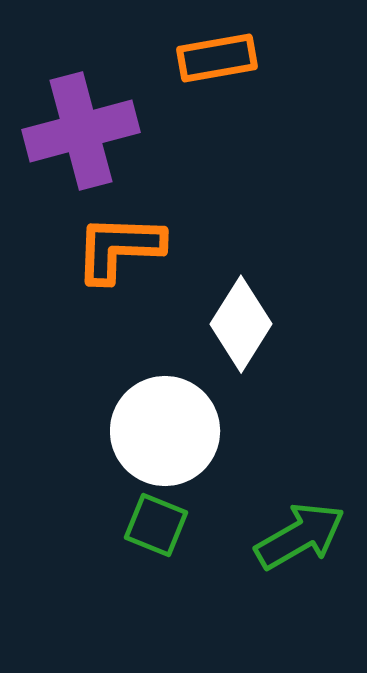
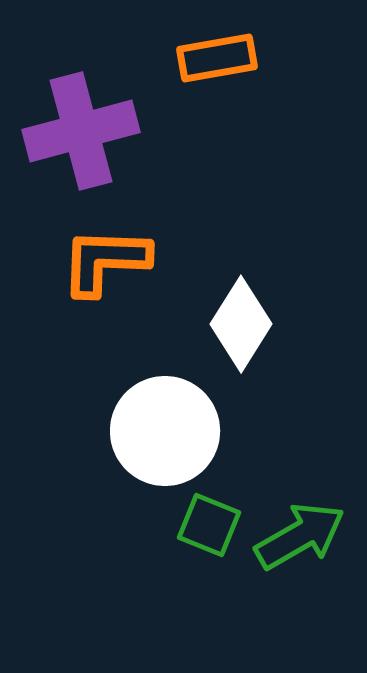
orange L-shape: moved 14 px left, 13 px down
green square: moved 53 px right
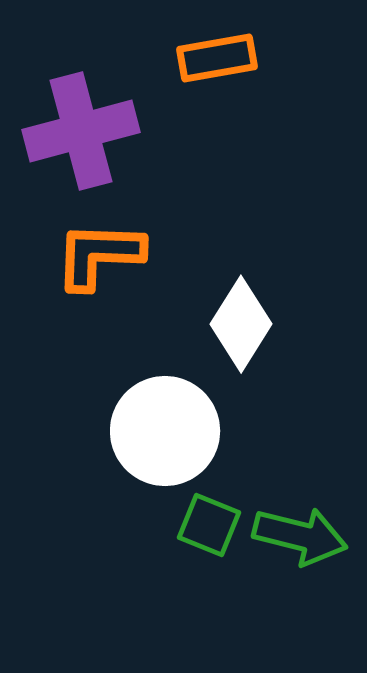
orange L-shape: moved 6 px left, 6 px up
green arrow: rotated 44 degrees clockwise
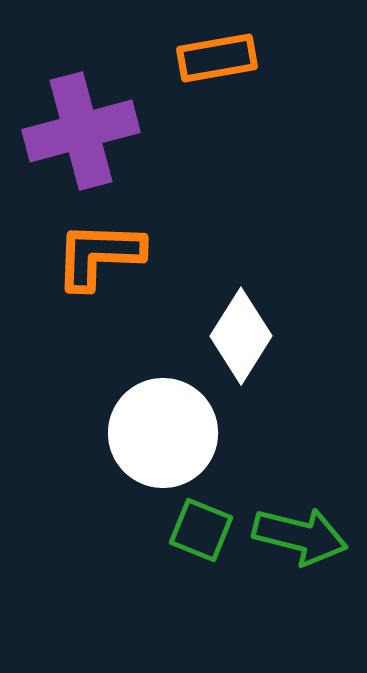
white diamond: moved 12 px down
white circle: moved 2 px left, 2 px down
green square: moved 8 px left, 5 px down
